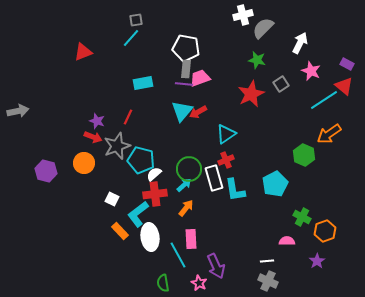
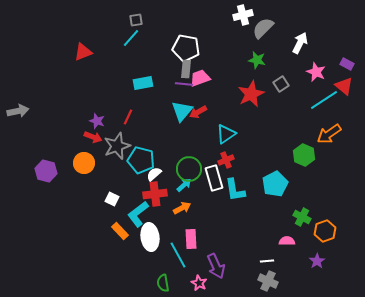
pink star at (311, 71): moved 5 px right, 1 px down
orange arrow at (186, 208): moved 4 px left; rotated 24 degrees clockwise
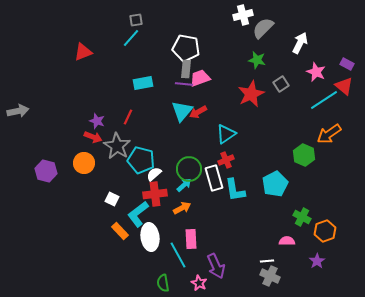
gray star at (117, 146): rotated 20 degrees counterclockwise
gray cross at (268, 281): moved 2 px right, 5 px up
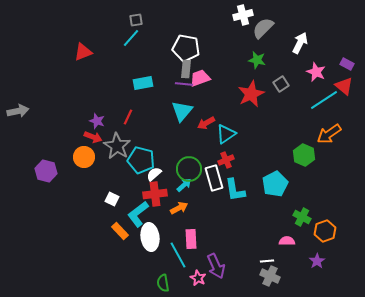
red arrow at (198, 112): moved 8 px right, 11 px down
orange circle at (84, 163): moved 6 px up
orange arrow at (182, 208): moved 3 px left
pink star at (199, 283): moved 1 px left, 5 px up
